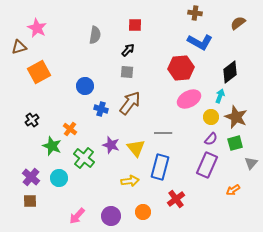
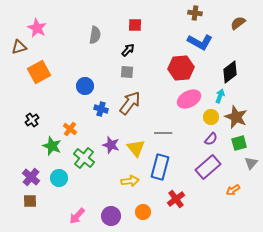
green square: moved 4 px right
purple rectangle: moved 1 px right, 2 px down; rotated 25 degrees clockwise
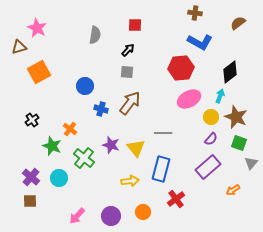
green square: rotated 35 degrees clockwise
blue rectangle: moved 1 px right, 2 px down
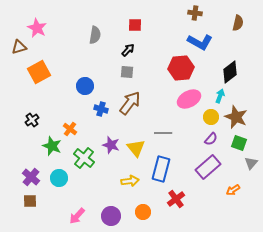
brown semicircle: rotated 140 degrees clockwise
